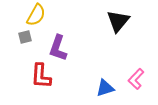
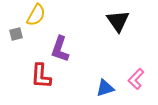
black triangle: rotated 15 degrees counterclockwise
gray square: moved 9 px left, 3 px up
purple L-shape: moved 2 px right, 1 px down
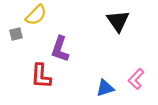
yellow semicircle: rotated 15 degrees clockwise
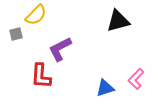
black triangle: rotated 50 degrees clockwise
purple L-shape: rotated 44 degrees clockwise
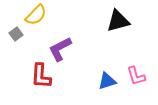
gray square: rotated 24 degrees counterclockwise
pink L-shape: moved 3 px up; rotated 60 degrees counterclockwise
blue triangle: moved 2 px right, 7 px up
